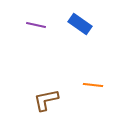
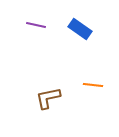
blue rectangle: moved 5 px down
brown L-shape: moved 2 px right, 2 px up
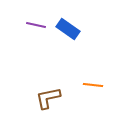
blue rectangle: moved 12 px left
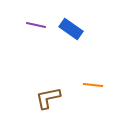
blue rectangle: moved 3 px right
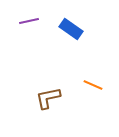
purple line: moved 7 px left, 4 px up; rotated 24 degrees counterclockwise
orange line: rotated 18 degrees clockwise
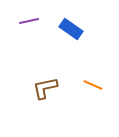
brown L-shape: moved 3 px left, 10 px up
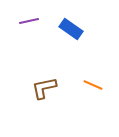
brown L-shape: moved 1 px left
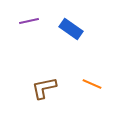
orange line: moved 1 px left, 1 px up
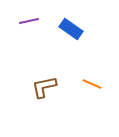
brown L-shape: moved 1 px up
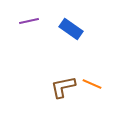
brown L-shape: moved 19 px right
